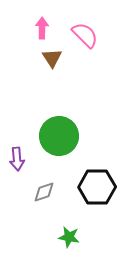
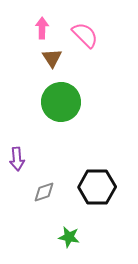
green circle: moved 2 px right, 34 px up
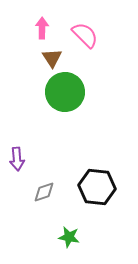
green circle: moved 4 px right, 10 px up
black hexagon: rotated 6 degrees clockwise
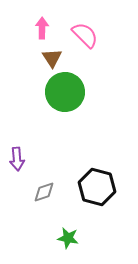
black hexagon: rotated 9 degrees clockwise
green star: moved 1 px left, 1 px down
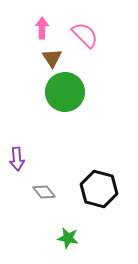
black hexagon: moved 2 px right, 2 px down
gray diamond: rotated 70 degrees clockwise
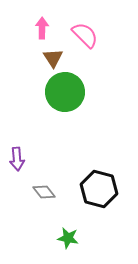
brown triangle: moved 1 px right
